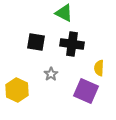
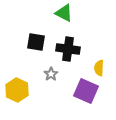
black cross: moved 4 px left, 5 px down
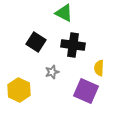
black square: rotated 24 degrees clockwise
black cross: moved 5 px right, 4 px up
gray star: moved 1 px right, 2 px up; rotated 16 degrees clockwise
yellow hexagon: moved 2 px right
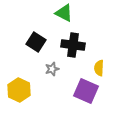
gray star: moved 3 px up
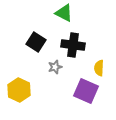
gray star: moved 3 px right, 2 px up
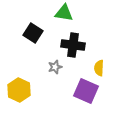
green triangle: rotated 18 degrees counterclockwise
black square: moved 3 px left, 9 px up
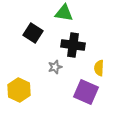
purple square: moved 1 px down
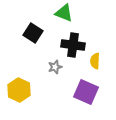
green triangle: rotated 12 degrees clockwise
yellow semicircle: moved 4 px left, 7 px up
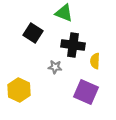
gray star: rotated 24 degrees clockwise
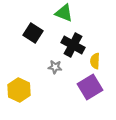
black cross: rotated 20 degrees clockwise
purple square: moved 4 px right, 5 px up; rotated 35 degrees clockwise
